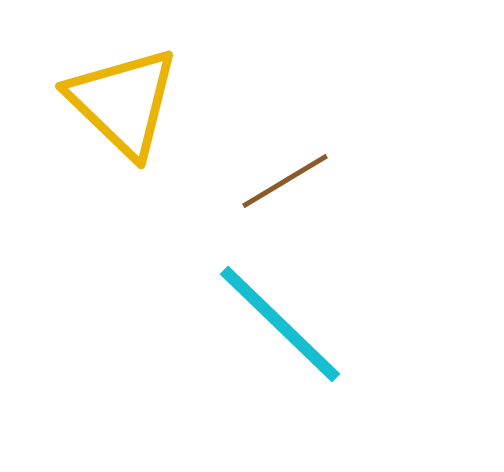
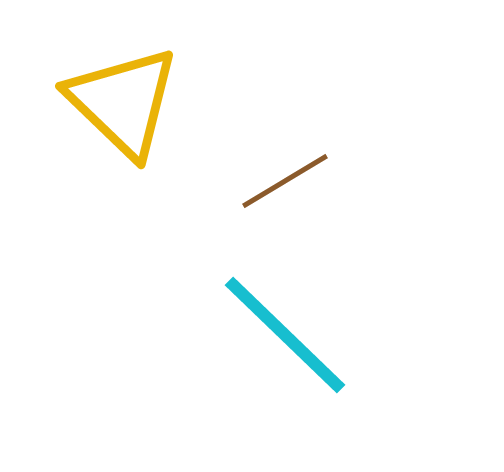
cyan line: moved 5 px right, 11 px down
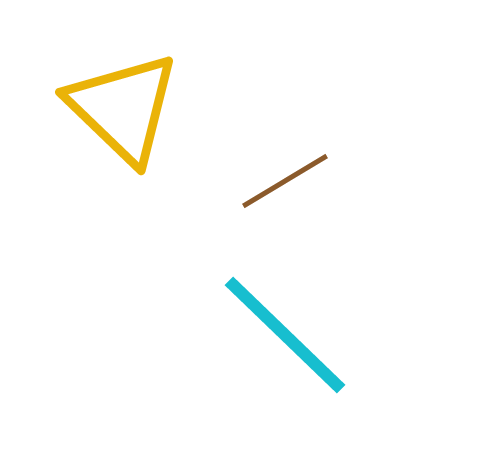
yellow triangle: moved 6 px down
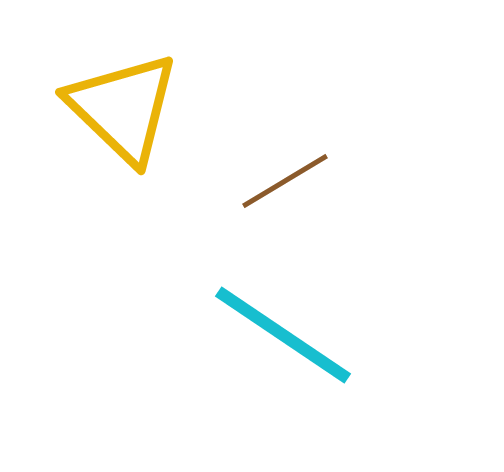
cyan line: moved 2 px left; rotated 10 degrees counterclockwise
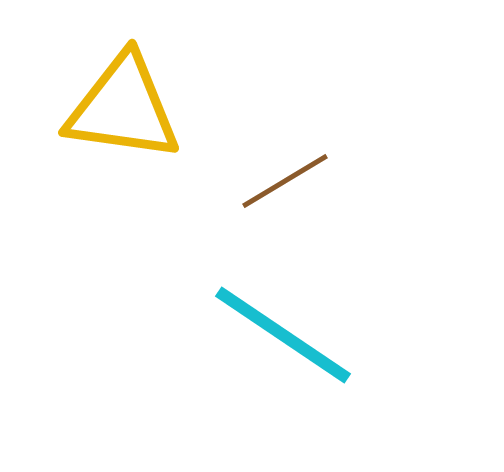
yellow triangle: rotated 36 degrees counterclockwise
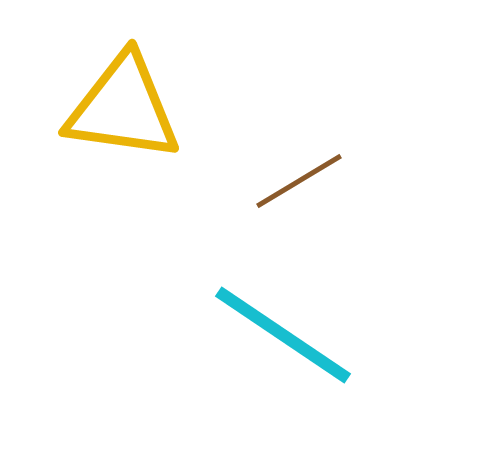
brown line: moved 14 px right
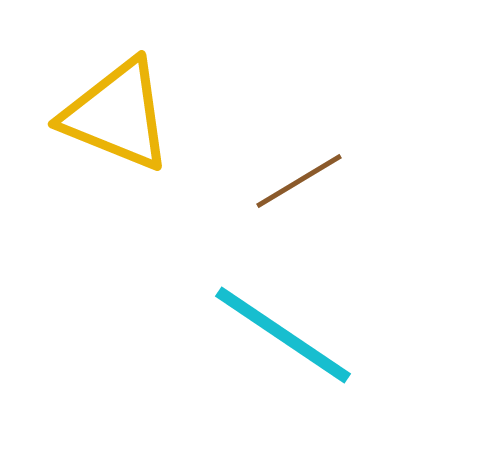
yellow triangle: moved 6 px left, 7 px down; rotated 14 degrees clockwise
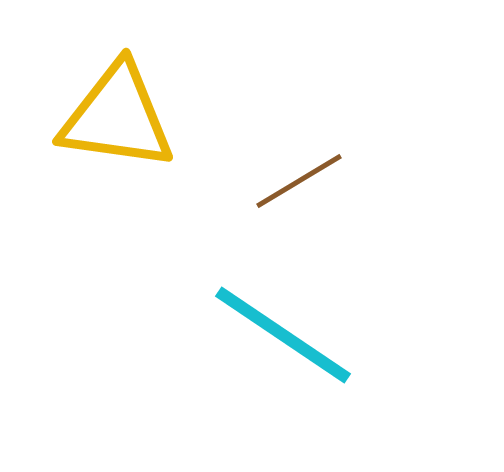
yellow triangle: moved 2 px down; rotated 14 degrees counterclockwise
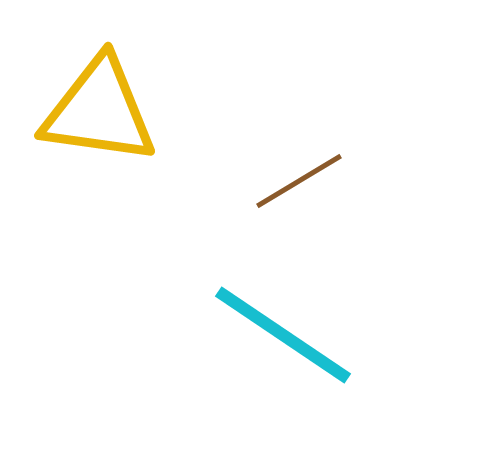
yellow triangle: moved 18 px left, 6 px up
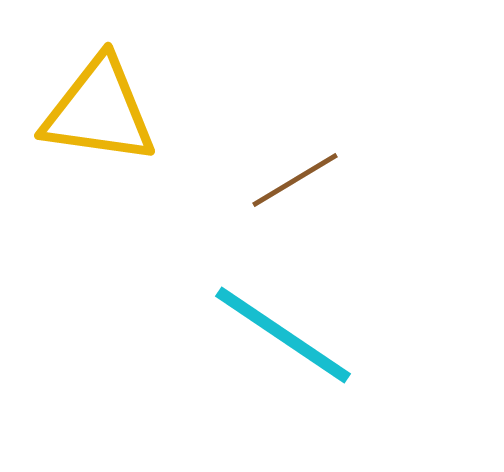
brown line: moved 4 px left, 1 px up
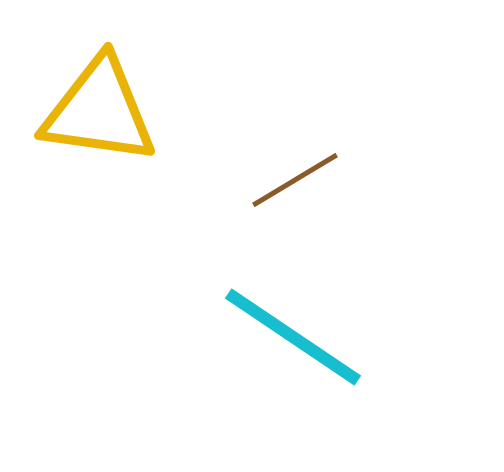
cyan line: moved 10 px right, 2 px down
